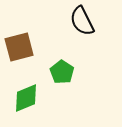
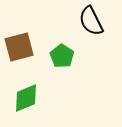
black semicircle: moved 9 px right
green pentagon: moved 16 px up
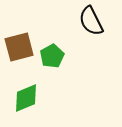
green pentagon: moved 10 px left; rotated 10 degrees clockwise
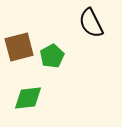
black semicircle: moved 2 px down
green diamond: moved 2 px right; rotated 16 degrees clockwise
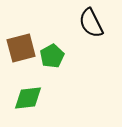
brown square: moved 2 px right, 1 px down
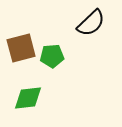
black semicircle: rotated 108 degrees counterclockwise
green pentagon: rotated 25 degrees clockwise
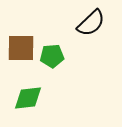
brown square: rotated 16 degrees clockwise
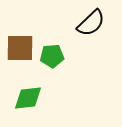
brown square: moved 1 px left
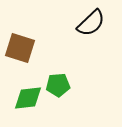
brown square: rotated 16 degrees clockwise
green pentagon: moved 6 px right, 29 px down
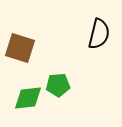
black semicircle: moved 8 px right, 11 px down; rotated 32 degrees counterclockwise
